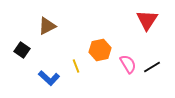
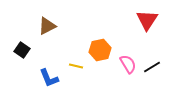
yellow line: rotated 56 degrees counterclockwise
blue L-shape: rotated 25 degrees clockwise
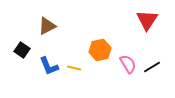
yellow line: moved 2 px left, 2 px down
blue L-shape: moved 12 px up
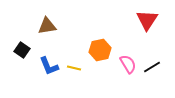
brown triangle: rotated 18 degrees clockwise
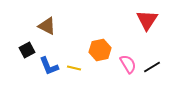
brown triangle: rotated 36 degrees clockwise
black square: moved 5 px right; rotated 28 degrees clockwise
